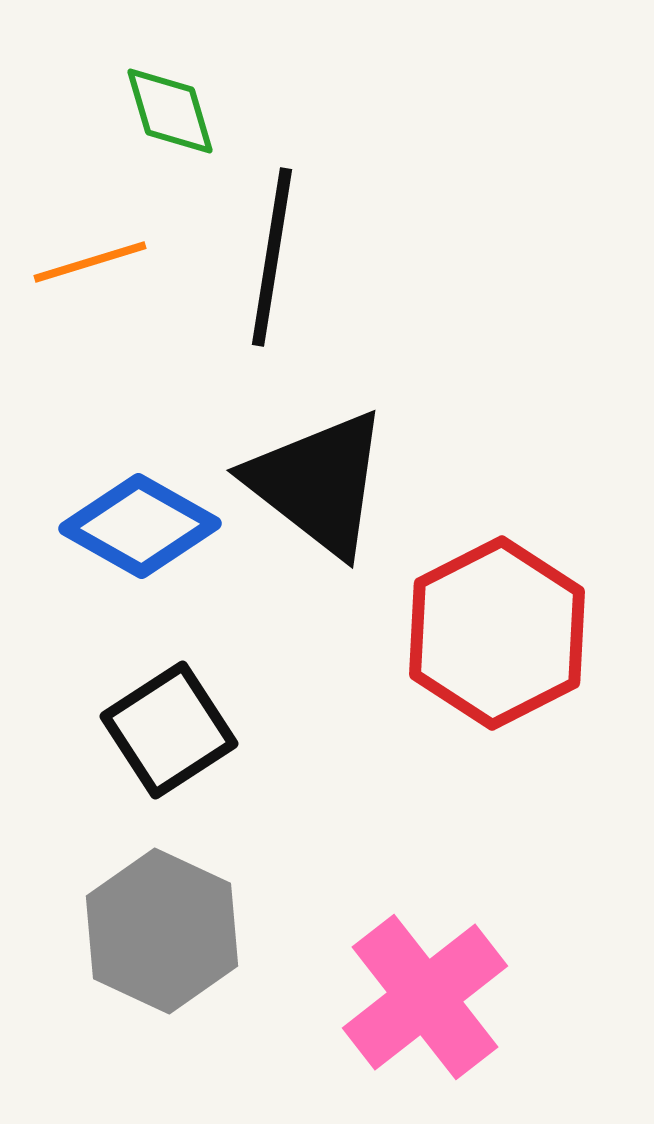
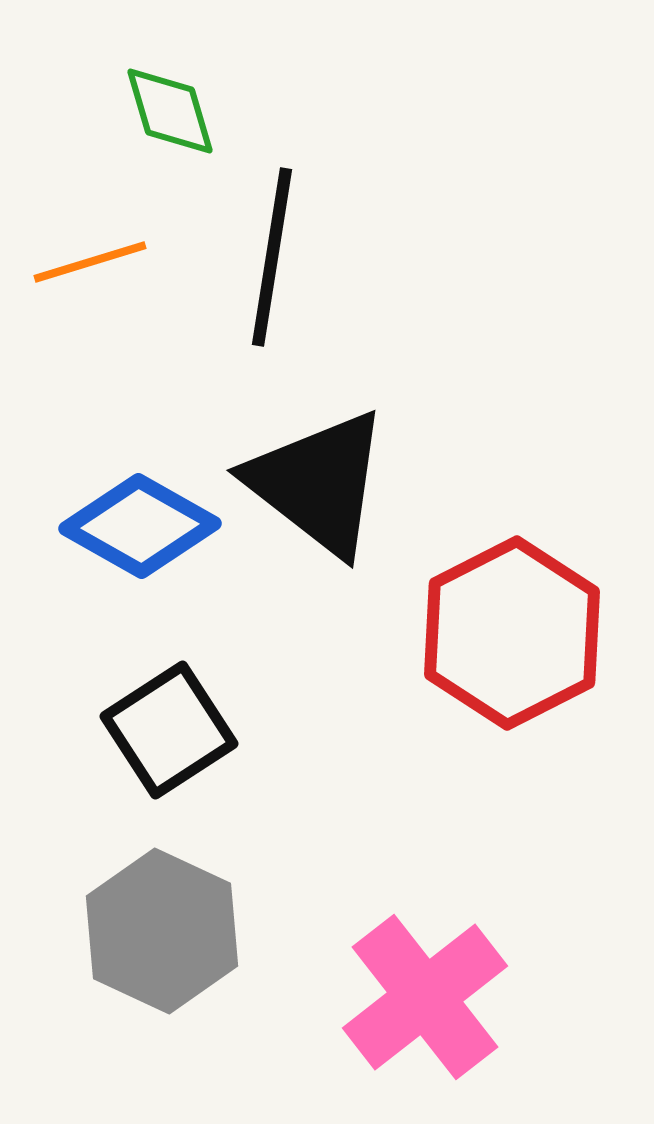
red hexagon: moved 15 px right
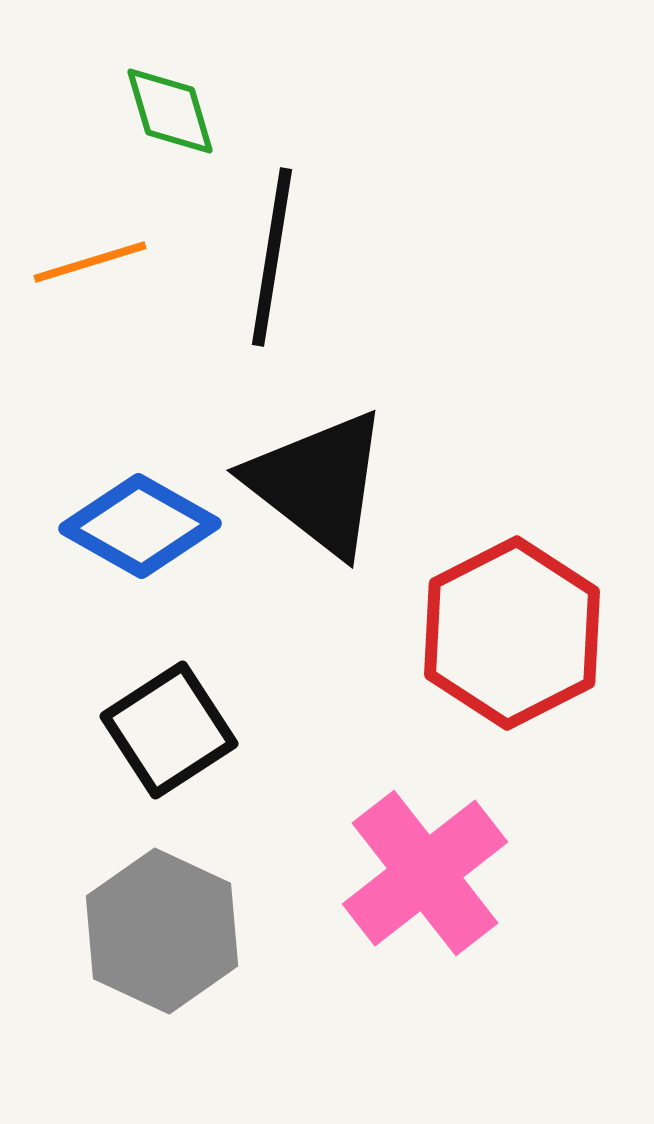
pink cross: moved 124 px up
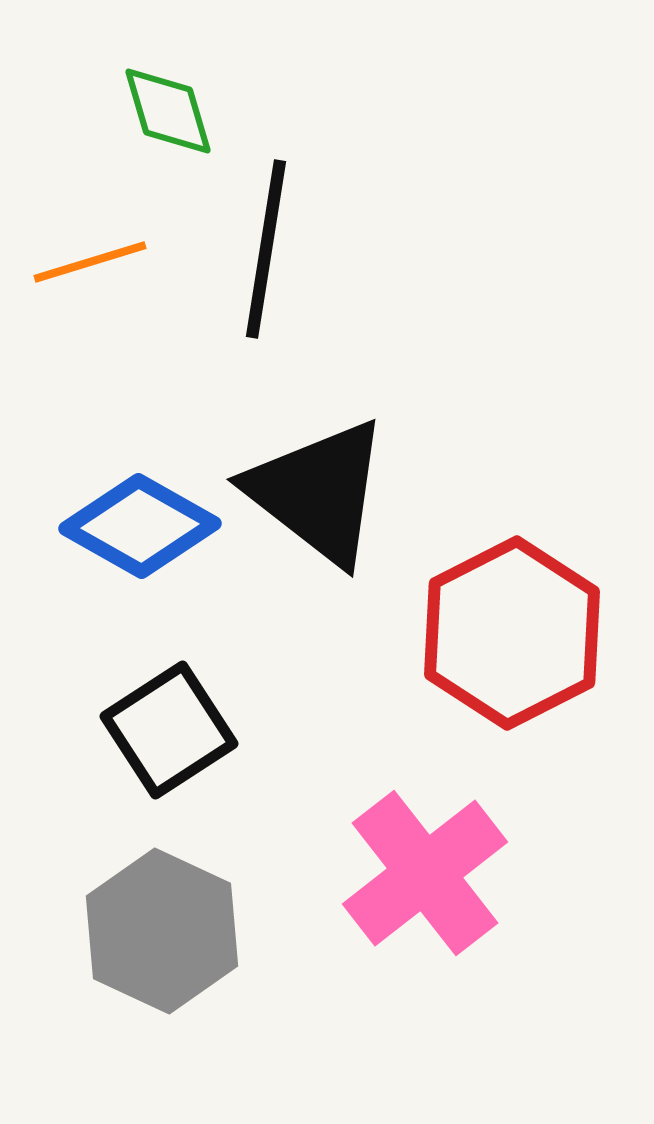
green diamond: moved 2 px left
black line: moved 6 px left, 8 px up
black triangle: moved 9 px down
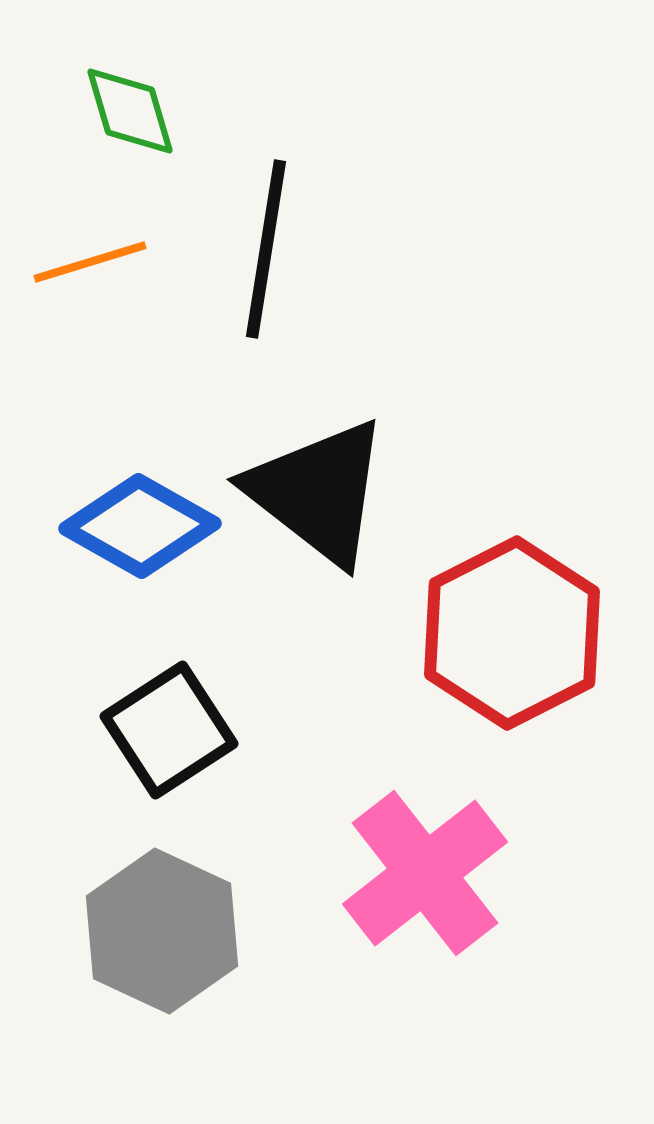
green diamond: moved 38 px left
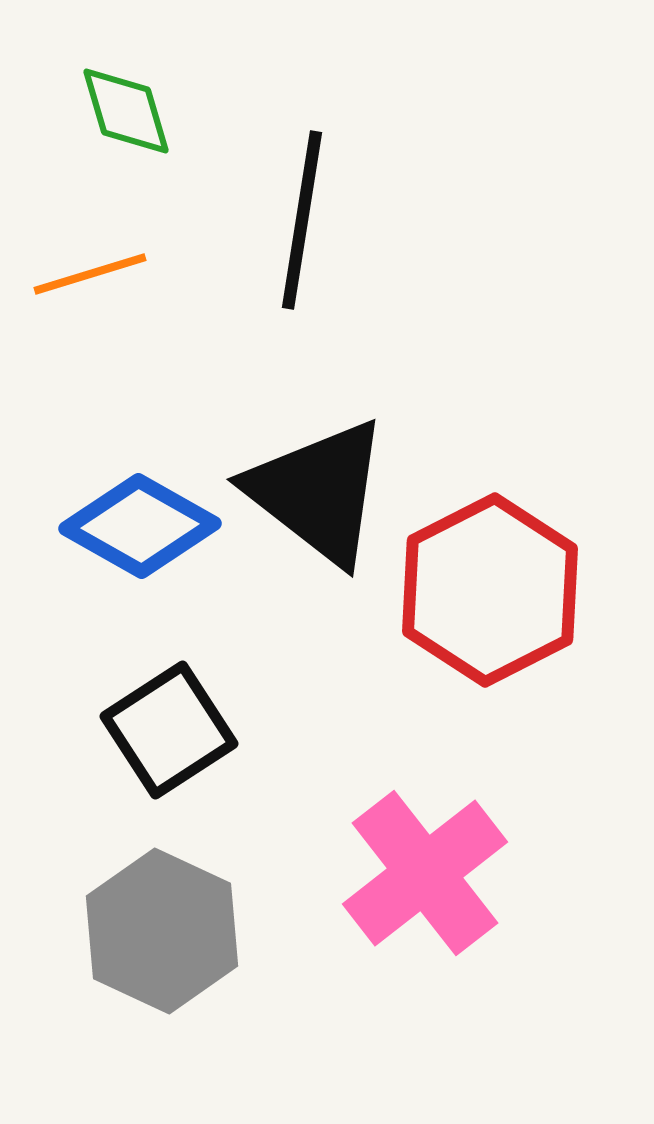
green diamond: moved 4 px left
black line: moved 36 px right, 29 px up
orange line: moved 12 px down
red hexagon: moved 22 px left, 43 px up
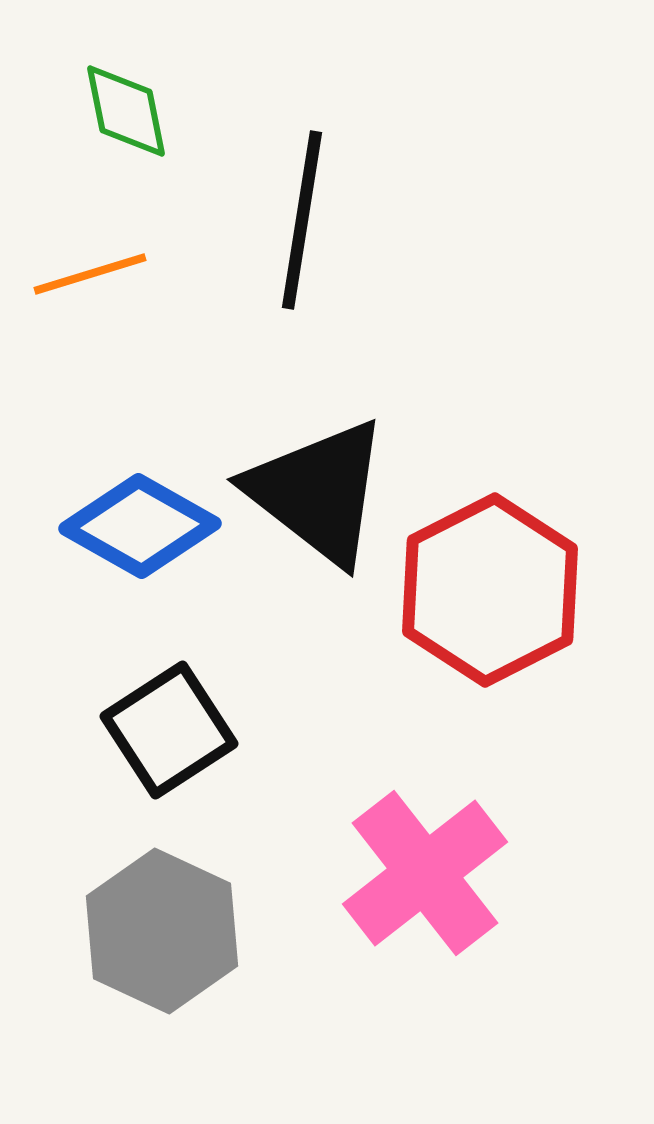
green diamond: rotated 5 degrees clockwise
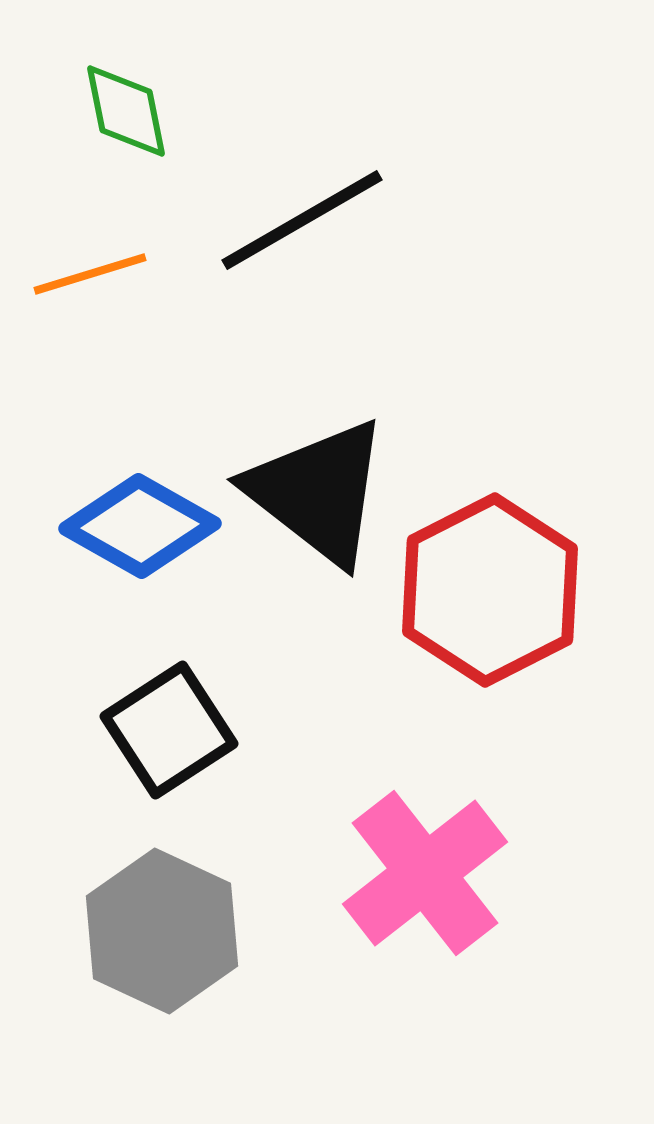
black line: rotated 51 degrees clockwise
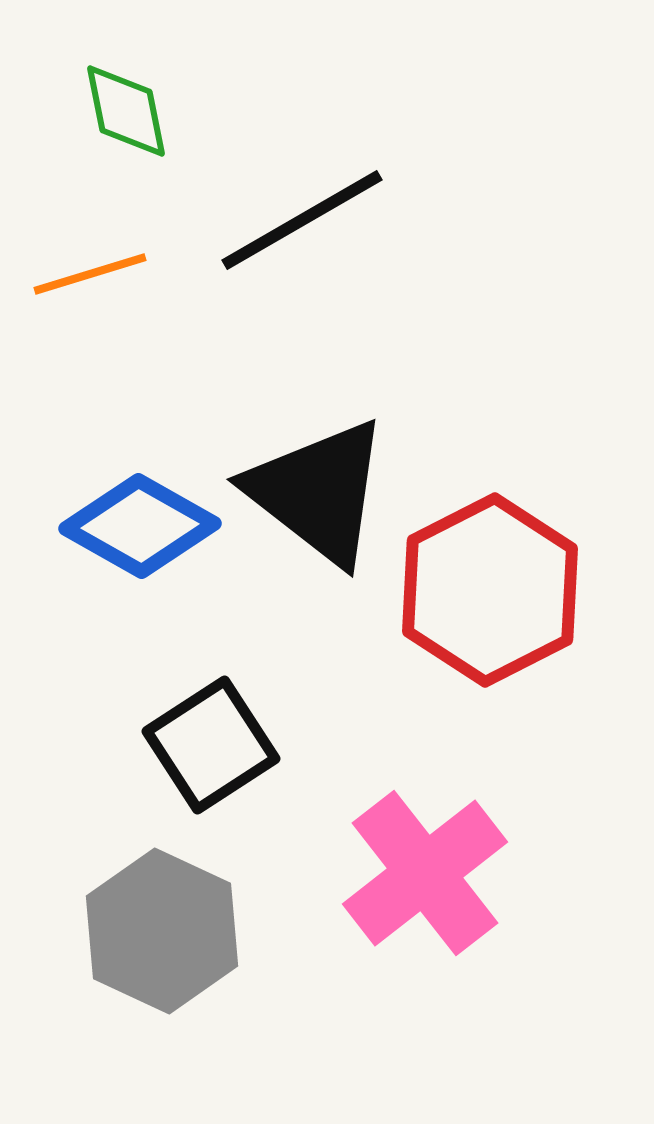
black square: moved 42 px right, 15 px down
